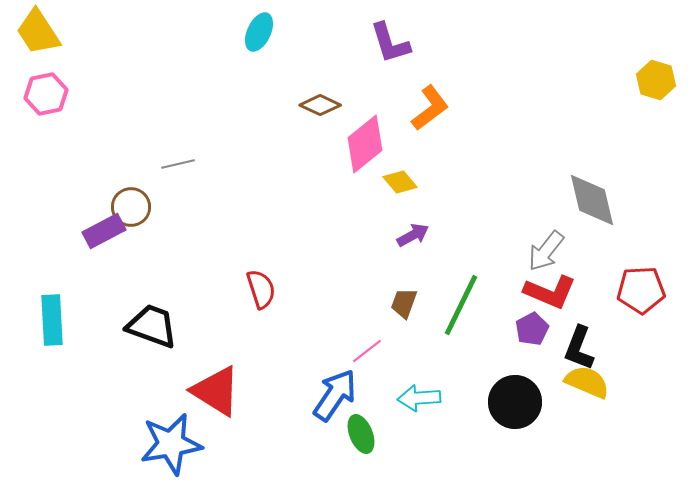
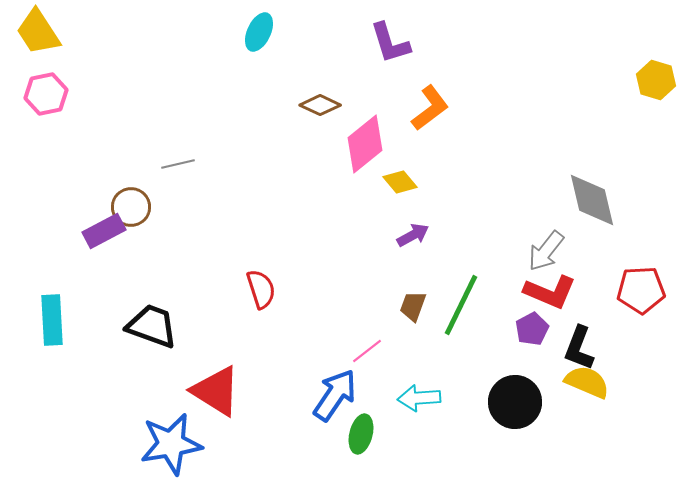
brown trapezoid: moved 9 px right, 3 px down
green ellipse: rotated 36 degrees clockwise
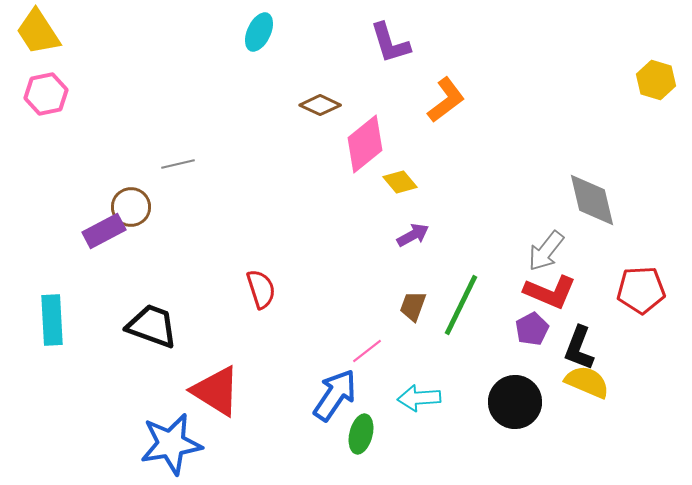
orange L-shape: moved 16 px right, 8 px up
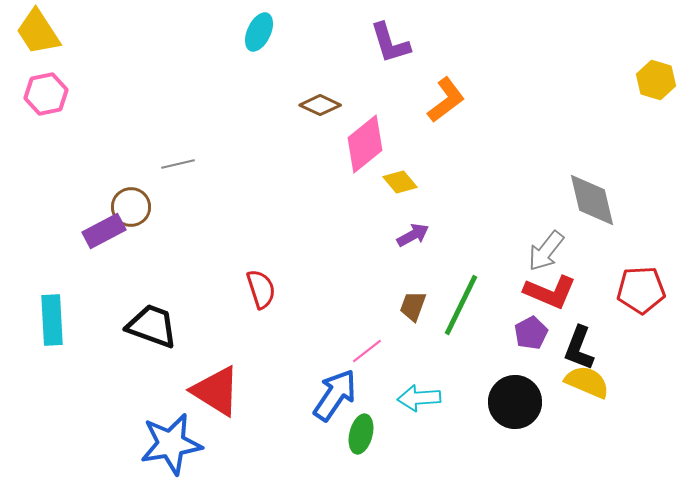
purple pentagon: moved 1 px left, 4 px down
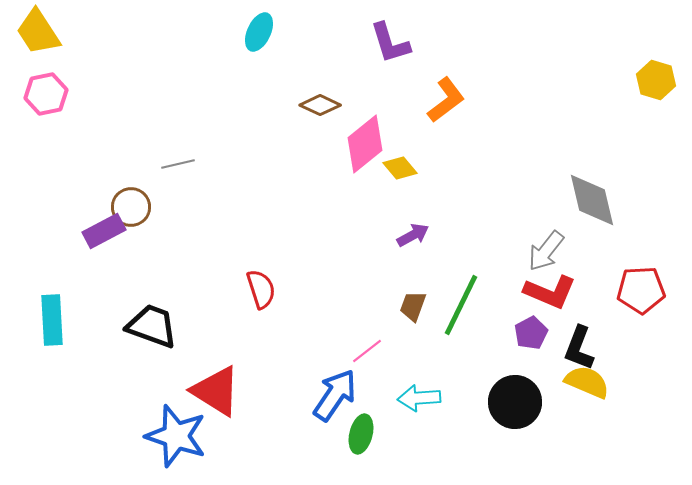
yellow diamond: moved 14 px up
blue star: moved 5 px right, 8 px up; rotated 28 degrees clockwise
